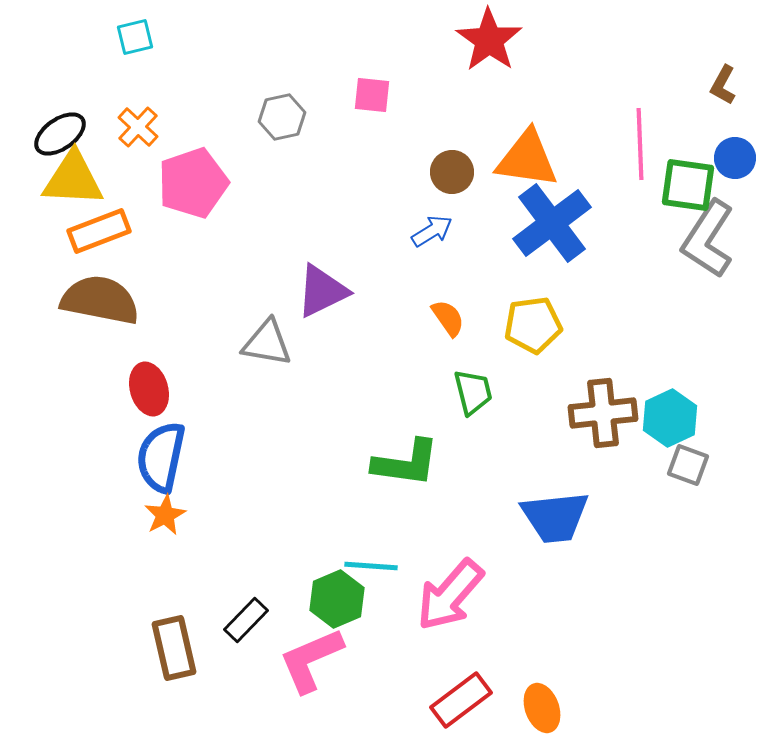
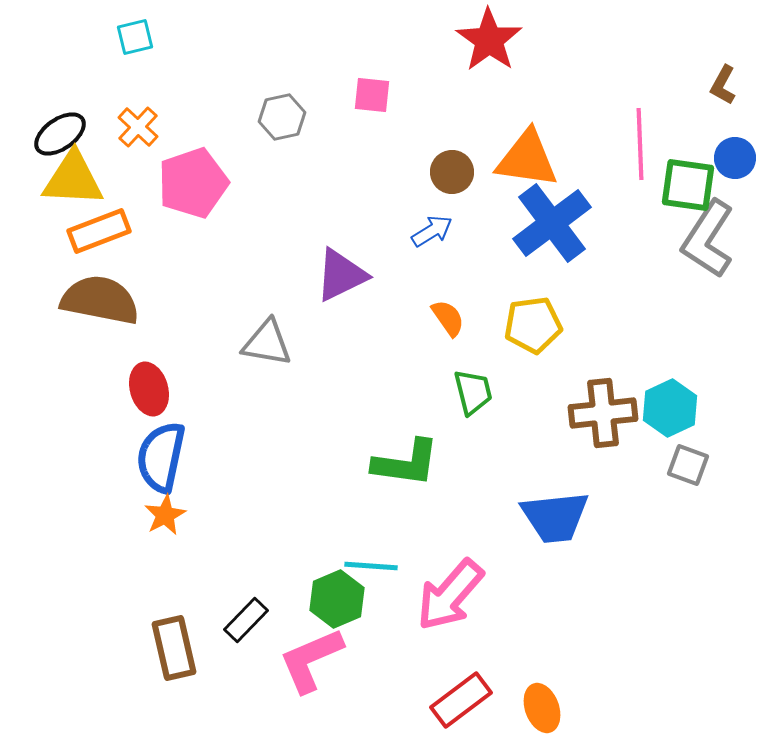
purple triangle: moved 19 px right, 16 px up
cyan hexagon: moved 10 px up
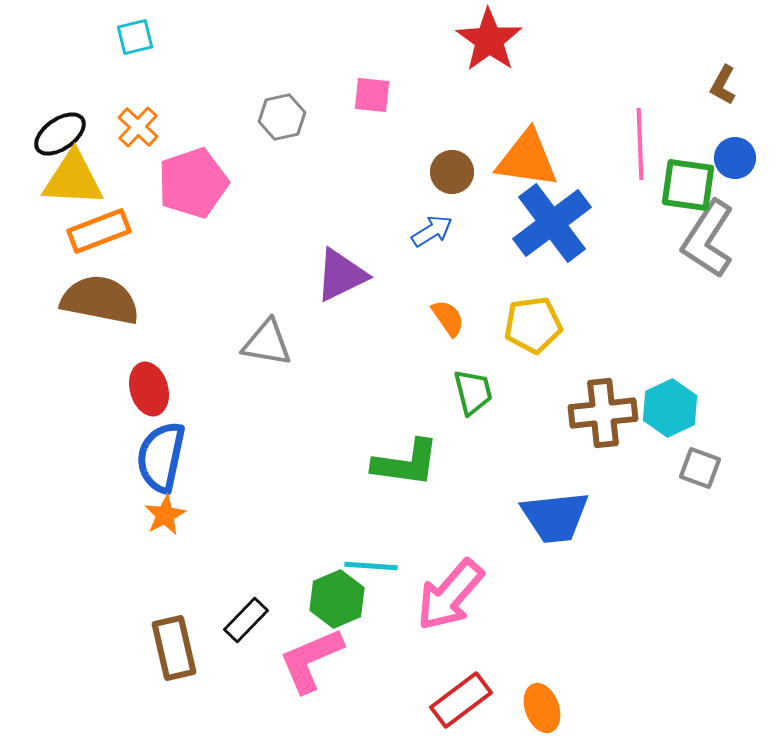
gray square: moved 12 px right, 3 px down
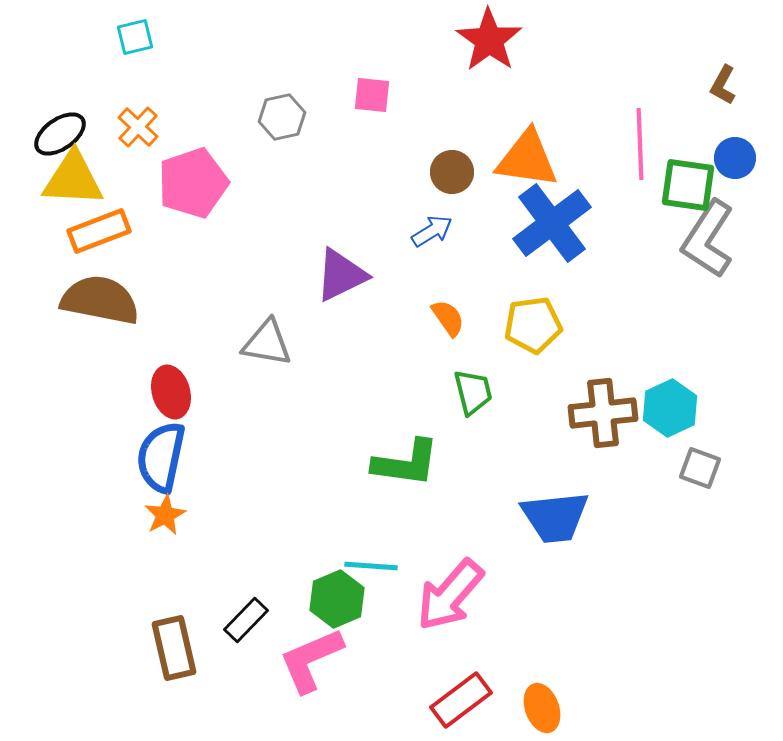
red ellipse: moved 22 px right, 3 px down
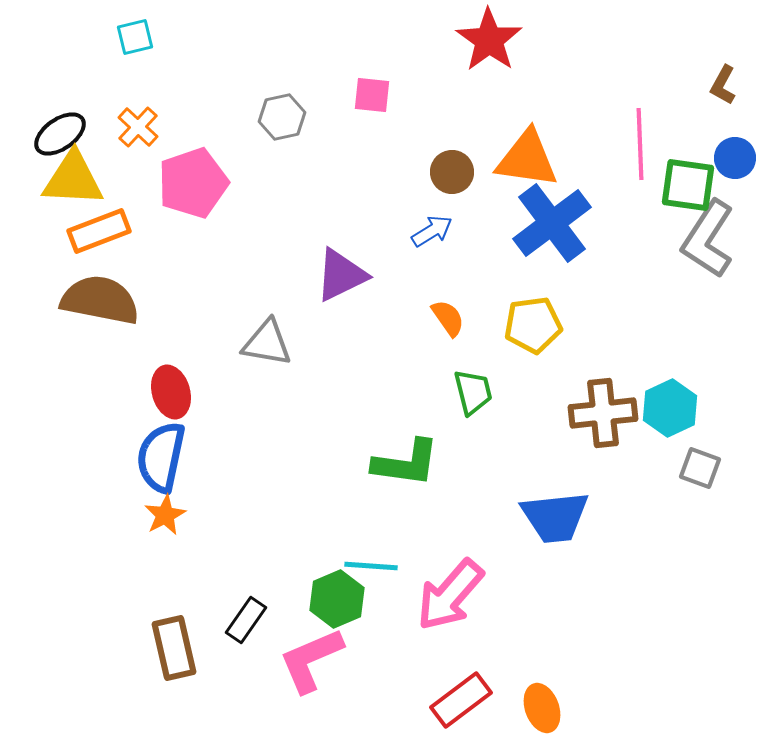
black rectangle: rotated 9 degrees counterclockwise
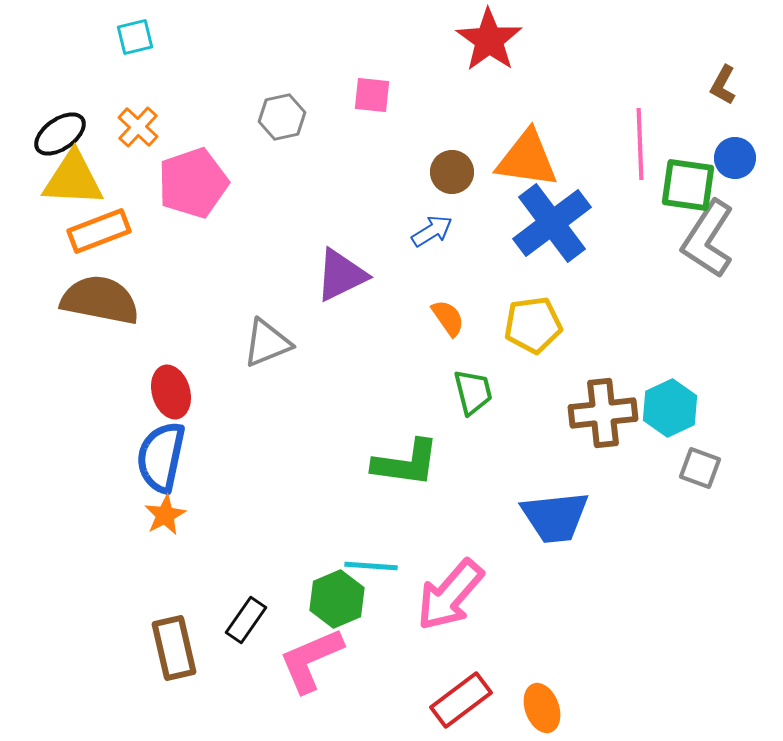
gray triangle: rotated 32 degrees counterclockwise
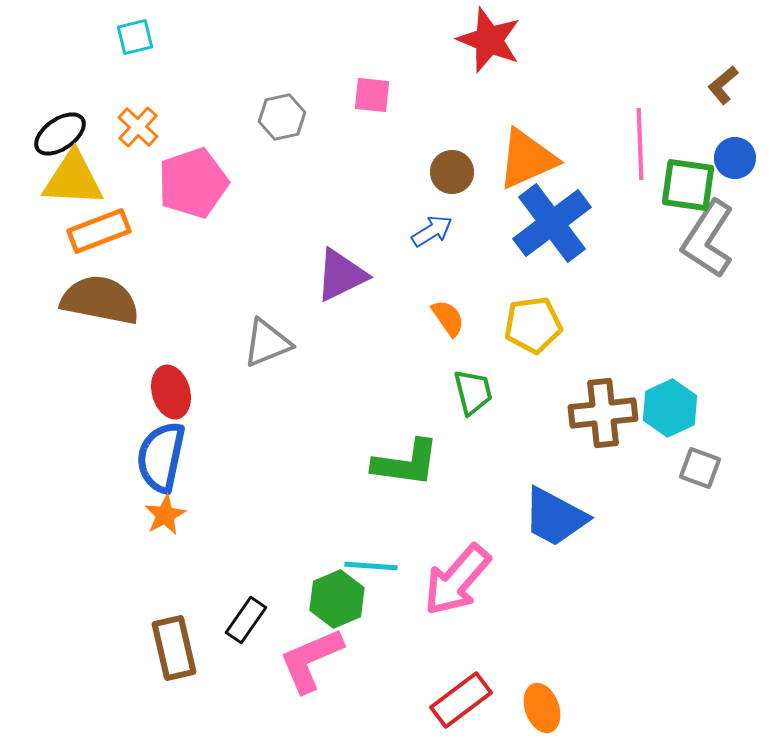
red star: rotated 14 degrees counterclockwise
brown L-shape: rotated 21 degrees clockwise
orange triangle: rotated 32 degrees counterclockwise
blue trapezoid: rotated 34 degrees clockwise
pink arrow: moved 7 px right, 15 px up
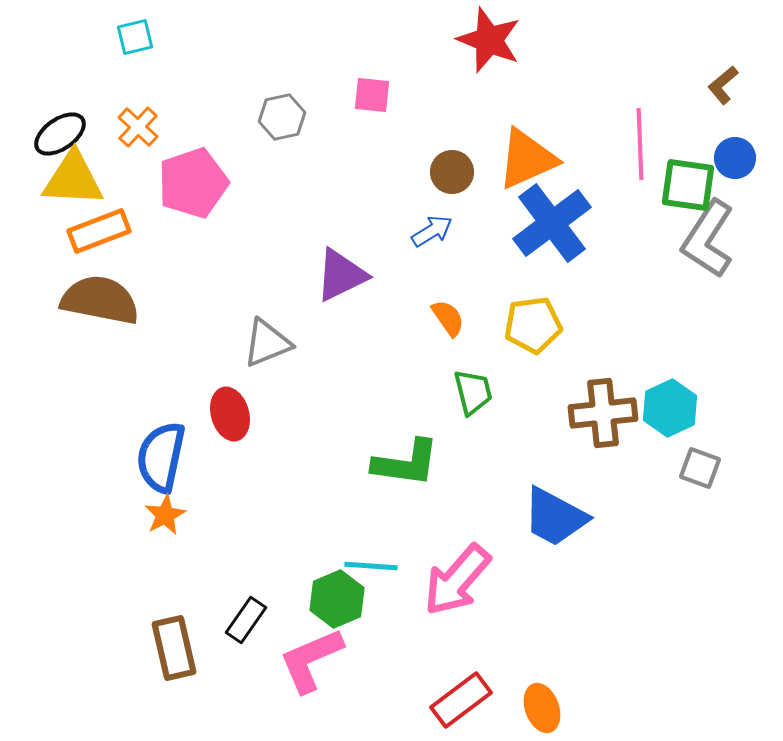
red ellipse: moved 59 px right, 22 px down
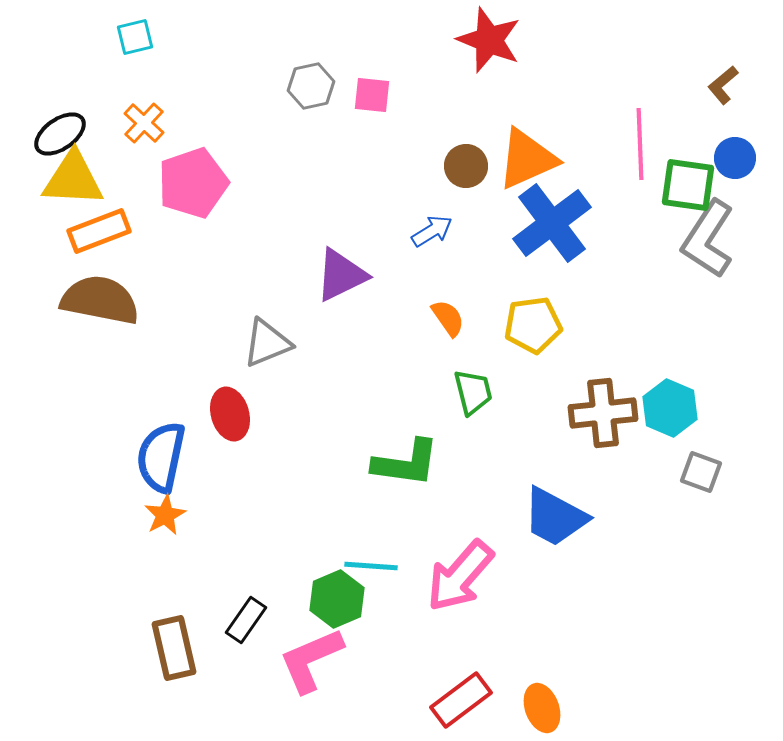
gray hexagon: moved 29 px right, 31 px up
orange cross: moved 6 px right, 4 px up
brown circle: moved 14 px right, 6 px up
cyan hexagon: rotated 12 degrees counterclockwise
gray square: moved 1 px right, 4 px down
pink arrow: moved 3 px right, 4 px up
